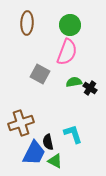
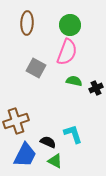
gray square: moved 4 px left, 6 px up
green semicircle: moved 1 px up; rotated 21 degrees clockwise
black cross: moved 6 px right; rotated 32 degrees clockwise
brown cross: moved 5 px left, 2 px up
black semicircle: rotated 126 degrees clockwise
blue trapezoid: moved 9 px left, 2 px down
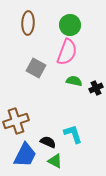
brown ellipse: moved 1 px right
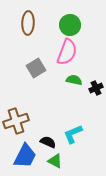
gray square: rotated 30 degrees clockwise
green semicircle: moved 1 px up
cyan L-shape: rotated 95 degrees counterclockwise
blue trapezoid: moved 1 px down
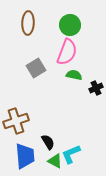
green semicircle: moved 5 px up
cyan L-shape: moved 2 px left, 20 px down
black semicircle: rotated 35 degrees clockwise
blue trapezoid: rotated 32 degrees counterclockwise
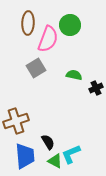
pink semicircle: moved 19 px left, 13 px up
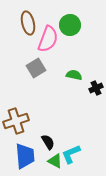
brown ellipse: rotated 15 degrees counterclockwise
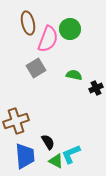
green circle: moved 4 px down
green triangle: moved 1 px right
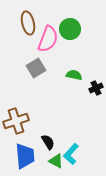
cyan L-shape: rotated 25 degrees counterclockwise
